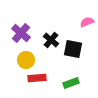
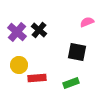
purple cross: moved 4 px left, 1 px up
black cross: moved 12 px left, 10 px up
black square: moved 4 px right, 3 px down
yellow circle: moved 7 px left, 5 px down
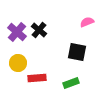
yellow circle: moved 1 px left, 2 px up
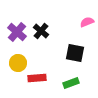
black cross: moved 2 px right, 1 px down
black square: moved 2 px left, 1 px down
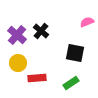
purple cross: moved 3 px down
green rectangle: rotated 14 degrees counterclockwise
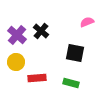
yellow circle: moved 2 px left, 1 px up
green rectangle: rotated 49 degrees clockwise
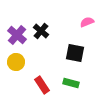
red rectangle: moved 5 px right, 7 px down; rotated 60 degrees clockwise
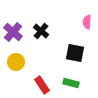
pink semicircle: rotated 64 degrees counterclockwise
purple cross: moved 4 px left, 3 px up
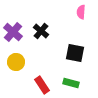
pink semicircle: moved 6 px left, 10 px up
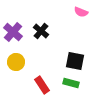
pink semicircle: rotated 72 degrees counterclockwise
black square: moved 8 px down
